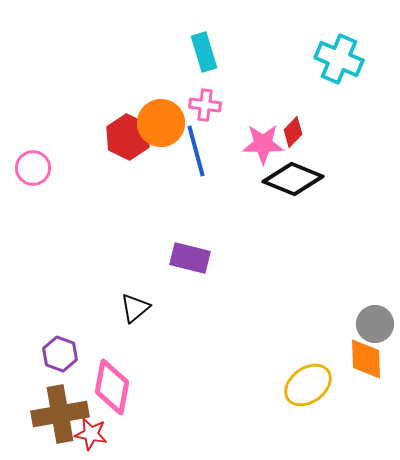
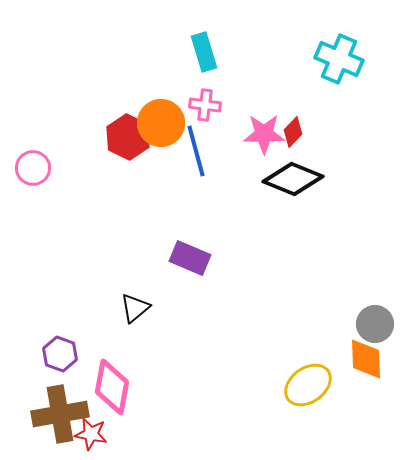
pink star: moved 1 px right, 10 px up
purple rectangle: rotated 9 degrees clockwise
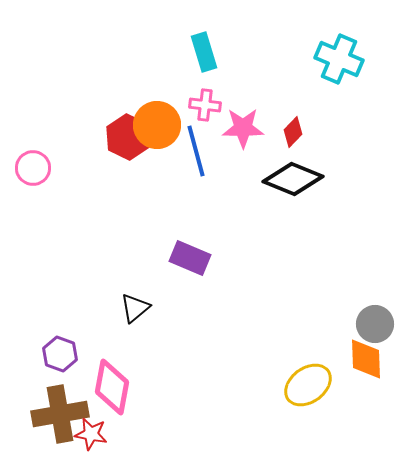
orange circle: moved 4 px left, 2 px down
pink star: moved 21 px left, 6 px up
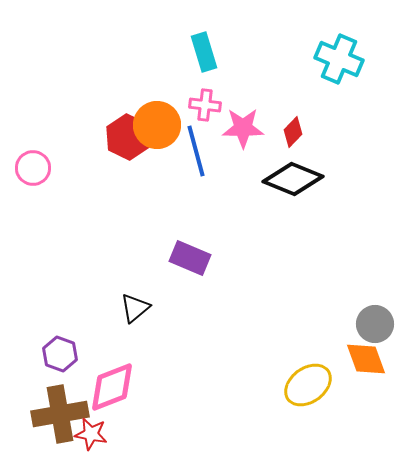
orange diamond: rotated 18 degrees counterclockwise
pink diamond: rotated 58 degrees clockwise
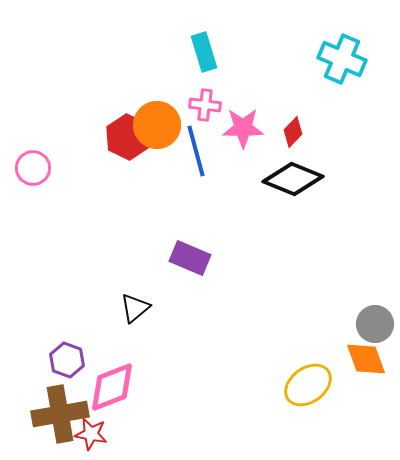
cyan cross: moved 3 px right
purple hexagon: moved 7 px right, 6 px down
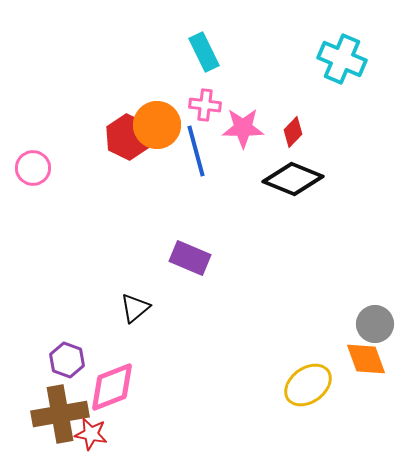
cyan rectangle: rotated 9 degrees counterclockwise
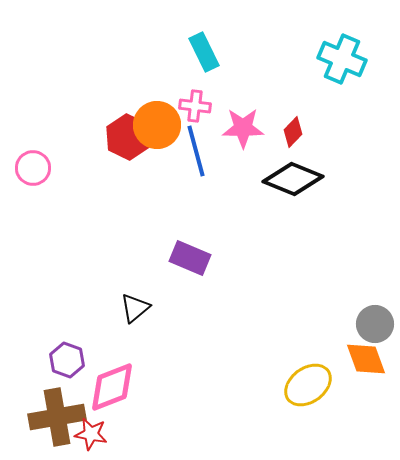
pink cross: moved 10 px left, 1 px down
brown cross: moved 3 px left, 3 px down
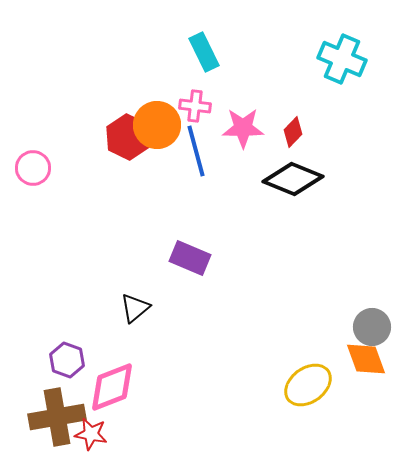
gray circle: moved 3 px left, 3 px down
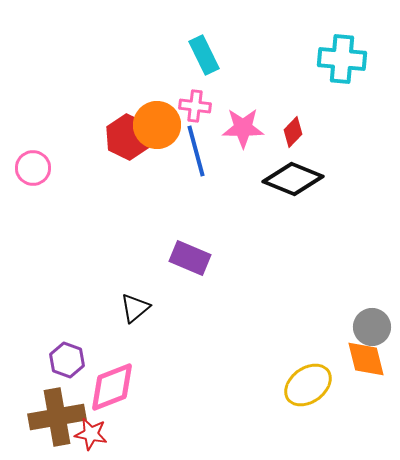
cyan rectangle: moved 3 px down
cyan cross: rotated 18 degrees counterclockwise
orange diamond: rotated 6 degrees clockwise
